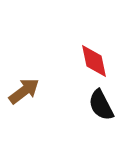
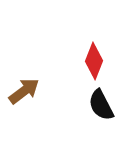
red diamond: rotated 33 degrees clockwise
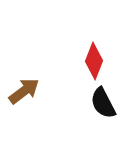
black semicircle: moved 2 px right, 2 px up
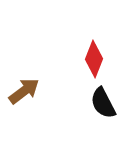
red diamond: moved 2 px up
